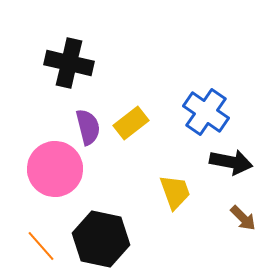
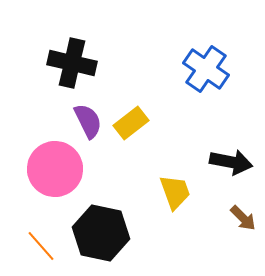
black cross: moved 3 px right
blue cross: moved 43 px up
purple semicircle: moved 6 px up; rotated 12 degrees counterclockwise
black hexagon: moved 6 px up
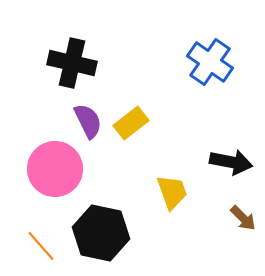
blue cross: moved 4 px right, 7 px up
yellow trapezoid: moved 3 px left
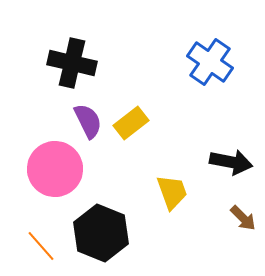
black hexagon: rotated 10 degrees clockwise
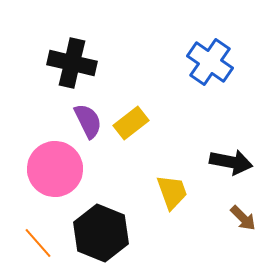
orange line: moved 3 px left, 3 px up
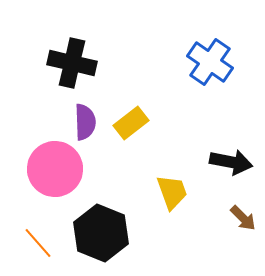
purple semicircle: moved 3 px left, 1 px down; rotated 24 degrees clockwise
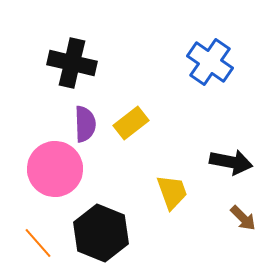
purple semicircle: moved 2 px down
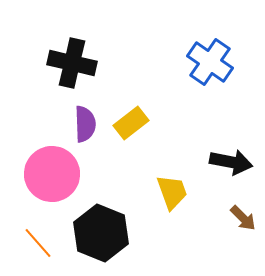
pink circle: moved 3 px left, 5 px down
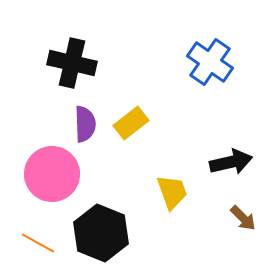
black arrow: rotated 24 degrees counterclockwise
orange line: rotated 20 degrees counterclockwise
